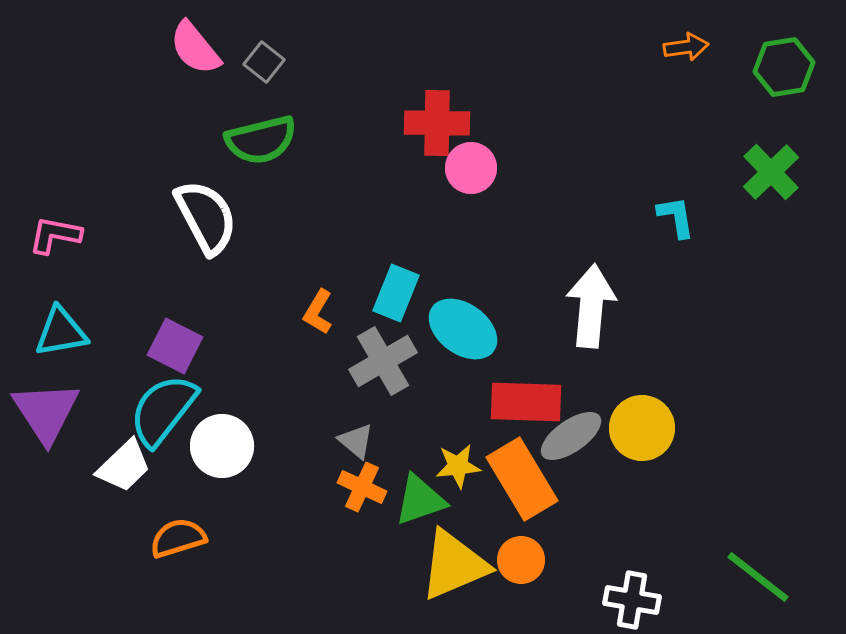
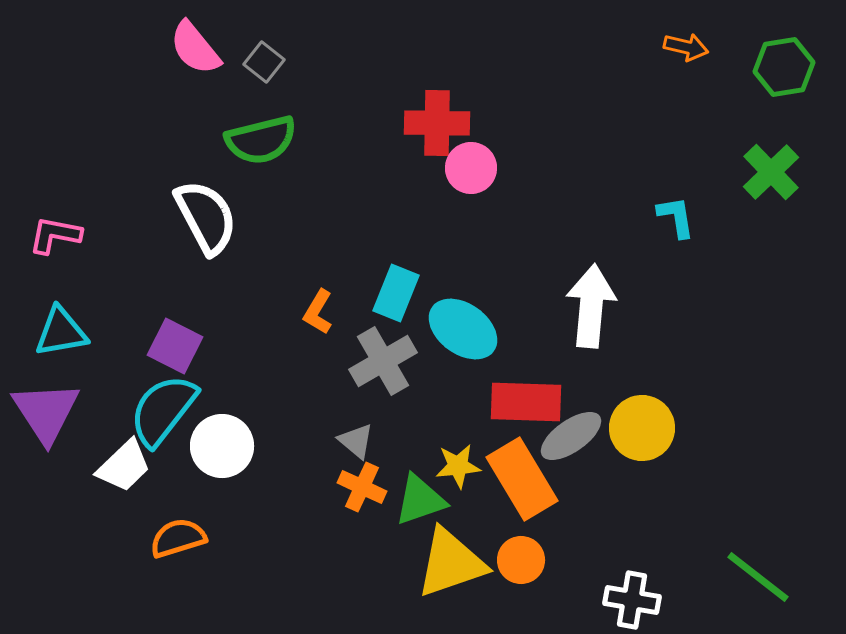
orange arrow: rotated 21 degrees clockwise
yellow triangle: moved 3 px left, 2 px up; rotated 4 degrees clockwise
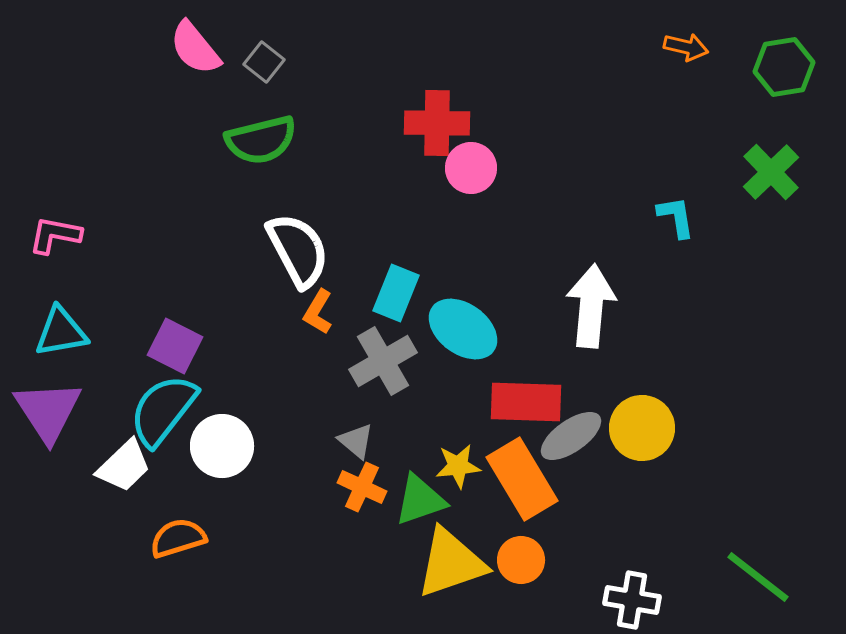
white semicircle: moved 92 px right, 33 px down
purple triangle: moved 2 px right, 1 px up
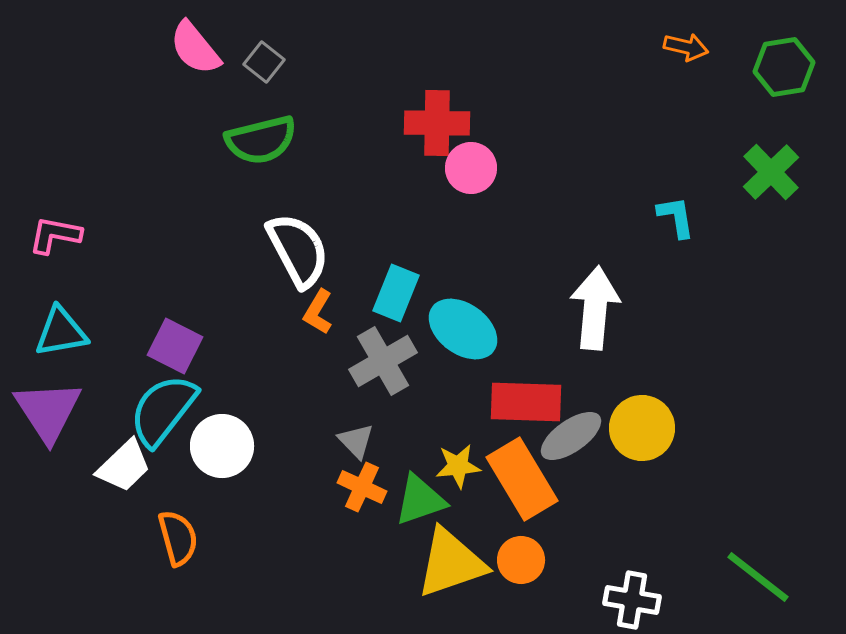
white arrow: moved 4 px right, 2 px down
gray triangle: rotated 6 degrees clockwise
orange semicircle: rotated 92 degrees clockwise
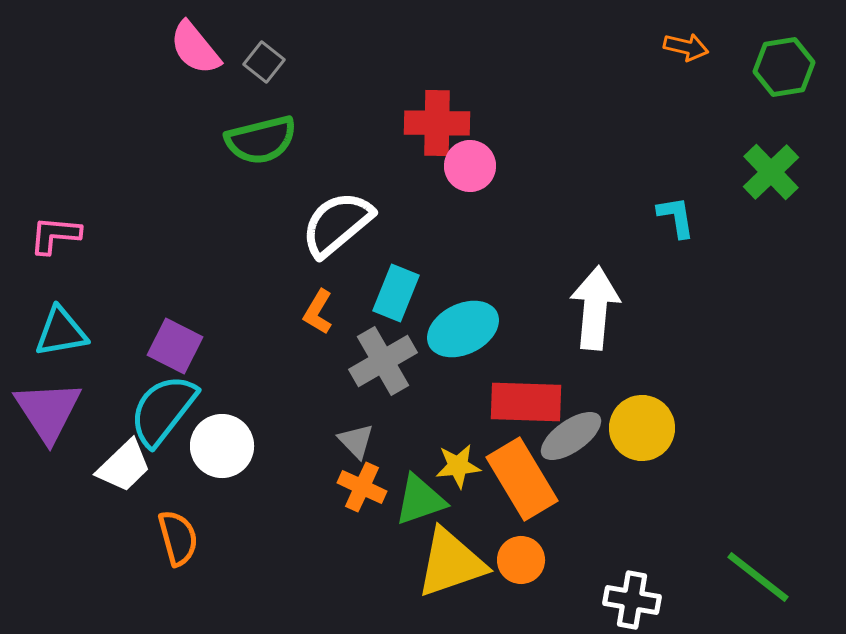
pink circle: moved 1 px left, 2 px up
pink L-shape: rotated 6 degrees counterclockwise
white semicircle: moved 39 px right, 26 px up; rotated 102 degrees counterclockwise
cyan ellipse: rotated 62 degrees counterclockwise
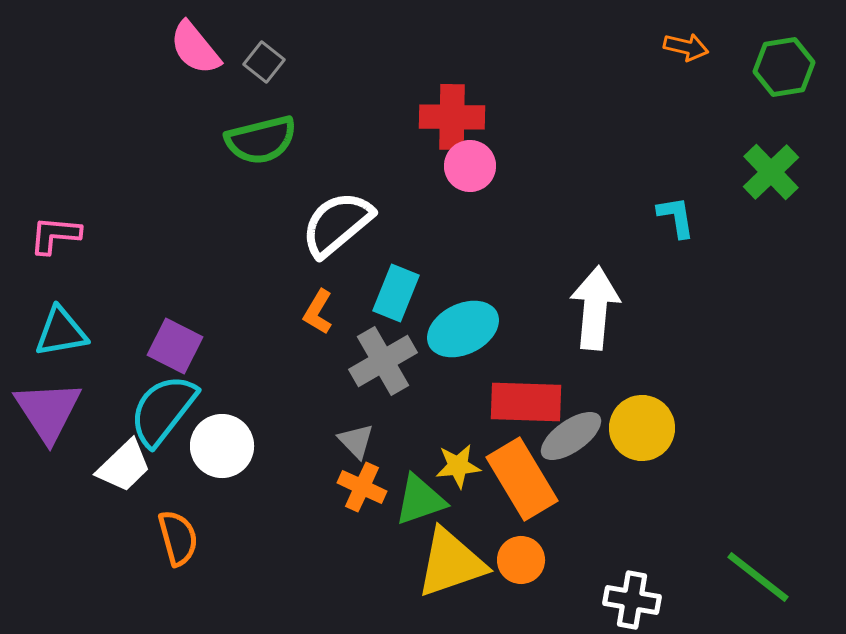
red cross: moved 15 px right, 6 px up
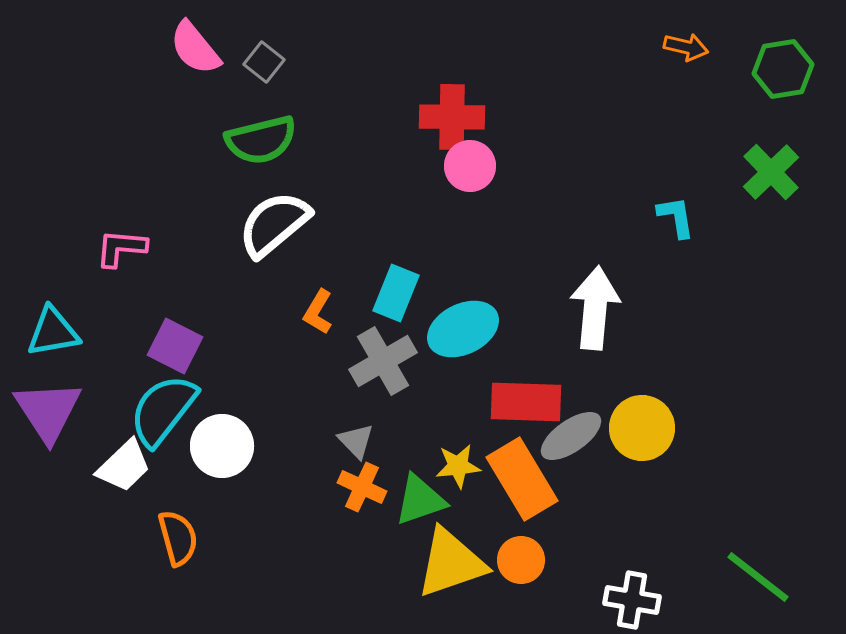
green hexagon: moved 1 px left, 2 px down
white semicircle: moved 63 px left
pink L-shape: moved 66 px right, 13 px down
cyan triangle: moved 8 px left
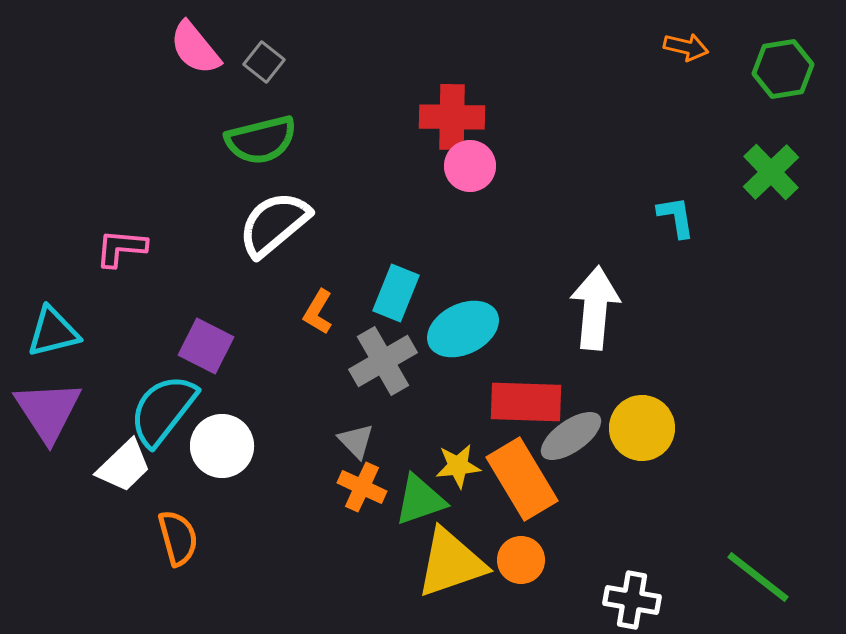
cyan triangle: rotated 4 degrees counterclockwise
purple square: moved 31 px right
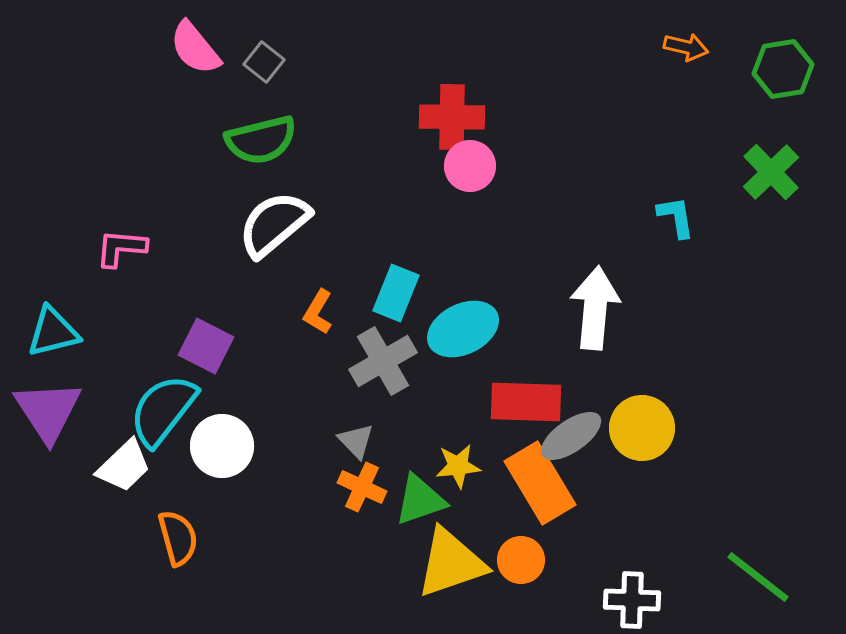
orange rectangle: moved 18 px right, 4 px down
white cross: rotated 8 degrees counterclockwise
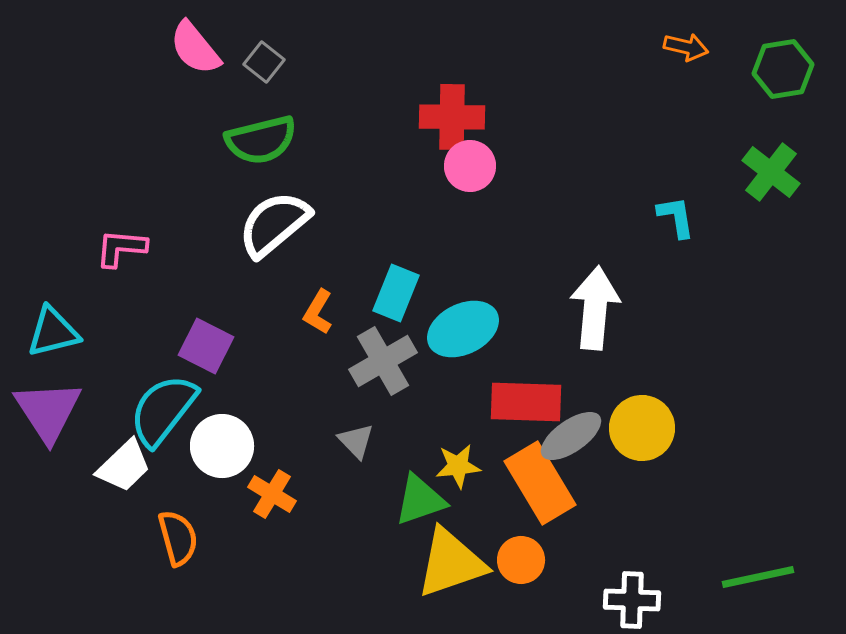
green cross: rotated 8 degrees counterclockwise
orange cross: moved 90 px left, 7 px down; rotated 6 degrees clockwise
green line: rotated 50 degrees counterclockwise
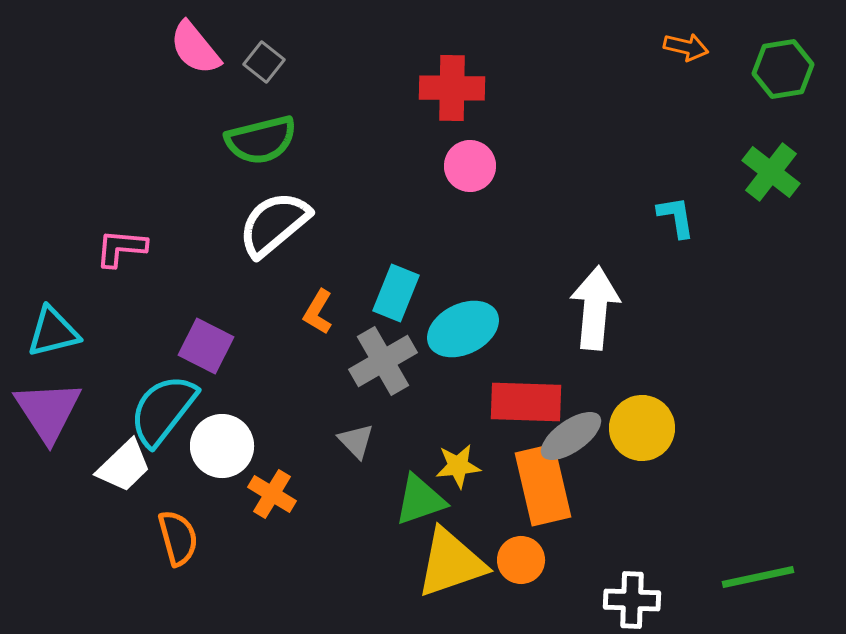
red cross: moved 29 px up
orange rectangle: moved 3 px right, 2 px down; rotated 18 degrees clockwise
